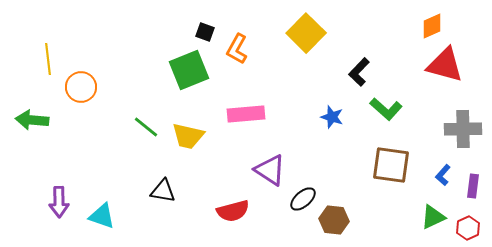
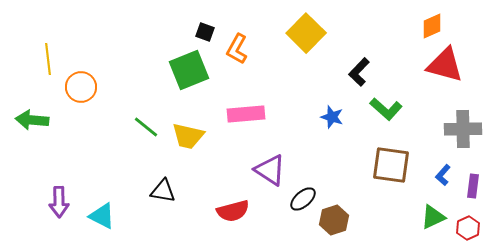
cyan triangle: rotated 8 degrees clockwise
brown hexagon: rotated 24 degrees counterclockwise
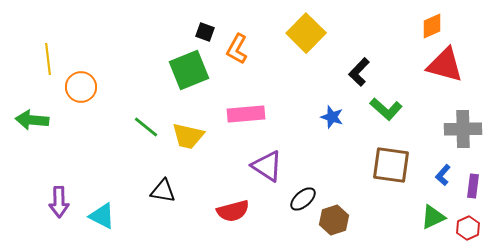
purple triangle: moved 3 px left, 4 px up
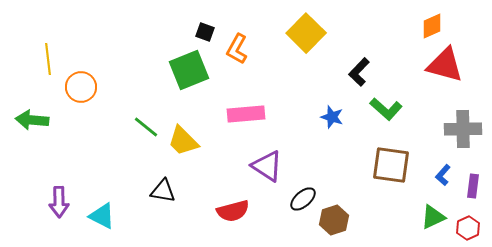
yellow trapezoid: moved 5 px left, 5 px down; rotated 32 degrees clockwise
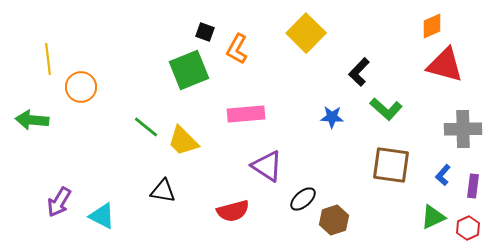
blue star: rotated 15 degrees counterclockwise
purple arrow: rotated 32 degrees clockwise
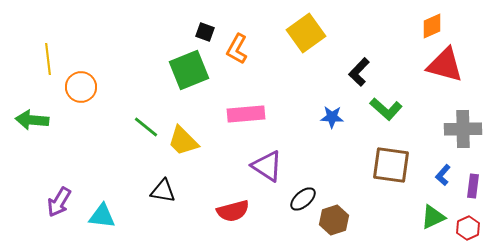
yellow square: rotated 9 degrees clockwise
cyan triangle: rotated 20 degrees counterclockwise
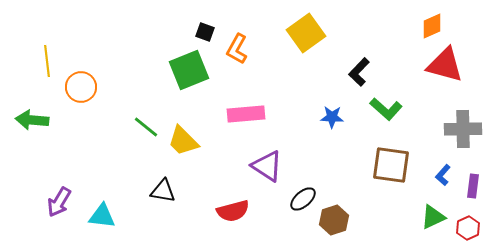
yellow line: moved 1 px left, 2 px down
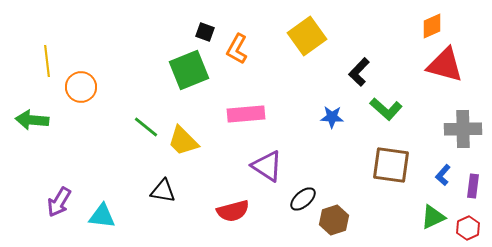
yellow square: moved 1 px right, 3 px down
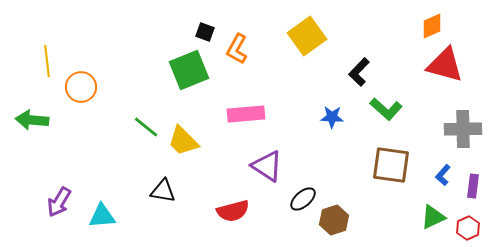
cyan triangle: rotated 12 degrees counterclockwise
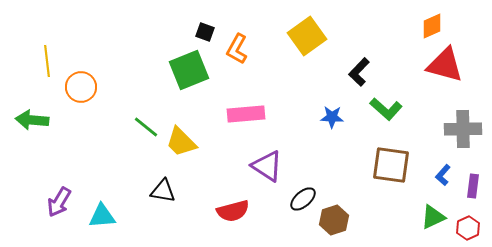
yellow trapezoid: moved 2 px left, 1 px down
